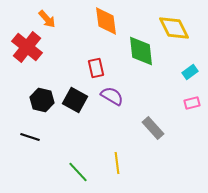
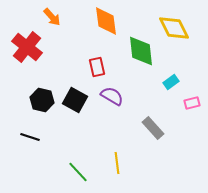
orange arrow: moved 5 px right, 2 px up
red rectangle: moved 1 px right, 1 px up
cyan rectangle: moved 19 px left, 10 px down
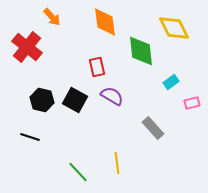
orange diamond: moved 1 px left, 1 px down
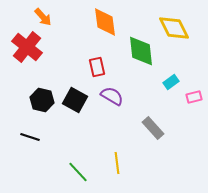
orange arrow: moved 9 px left
pink rectangle: moved 2 px right, 6 px up
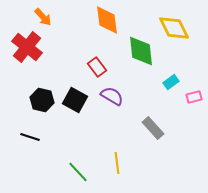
orange diamond: moved 2 px right, 2 px up
red rectangle: rotated 24 degrees counterclockwise
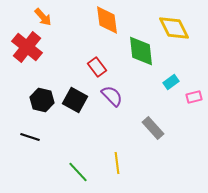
purple semicircle: rotated 15 degrees clockwise
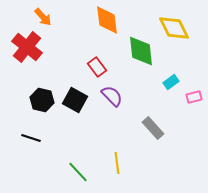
black line: moved 1 px right, 1 px down
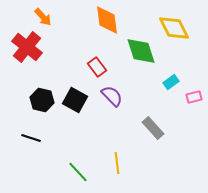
green diamond: rotated 12 degrees counterclockwise
